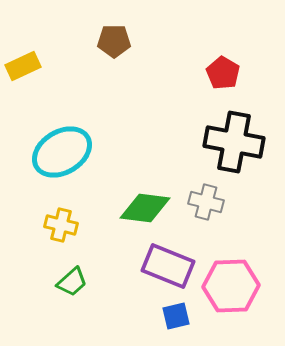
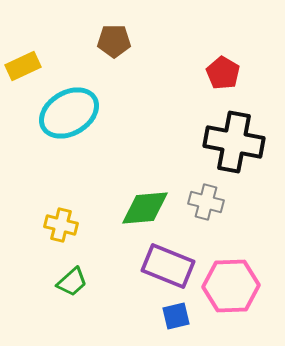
cyan ellipse: moved 7 px right, 39 px up
green diamond: rotated 12 degrees counterclockwise
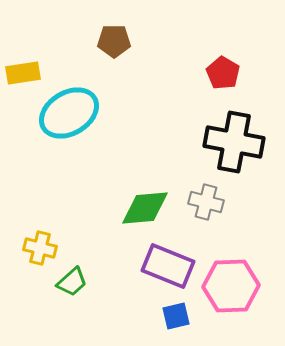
yellow rectangle: moved 7 px down; rotated 16 degrees clockwise
yellow cross: moved 21 px left, 23 px down
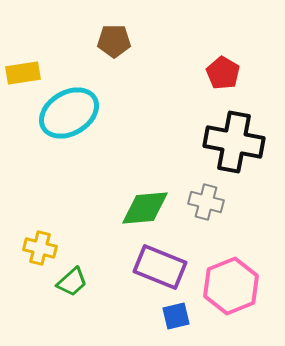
purple rectangle: moved 8 px left, 1 px down
pink hexagon: rotated 20 degrees counterclockwise
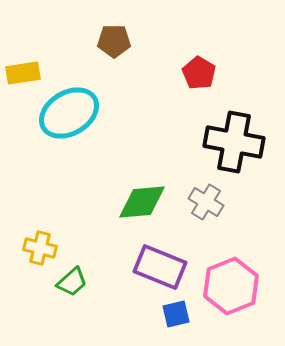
red pentagon: moved 24 px left
gray cross: rotated 16 degrees clockwise
green diamond: moved 3 px left, 6 px up
blue square: moved 2 px up
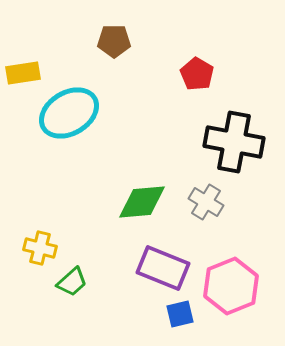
red pentagon: moved 2 px left, 1 px down
purple rectangle: moved 3 px right, 1 px down
blue square: moved 4 px right
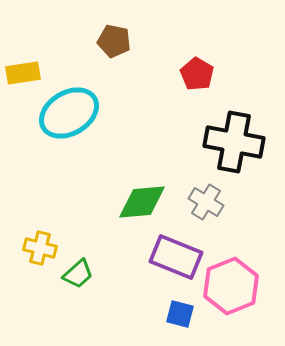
brown pentagon: rotated 12 degrees clockwise
purple rectangle: moved 13 px right, 11 px up
green trapezoid: moved 6 px right, 8 px up
blue square: rotated 28 degrees clockwise
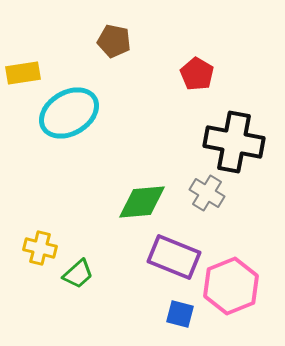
gray cross: moved 1 px right, 9 px up
purple rectangle: moved 2 px left
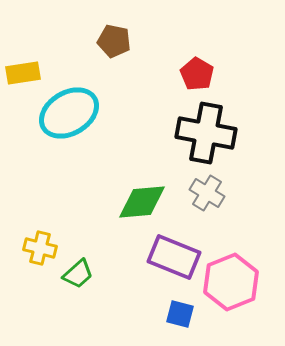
black cross: moved 28 px left, 9 px up
pink hexagon: moved 4 px up
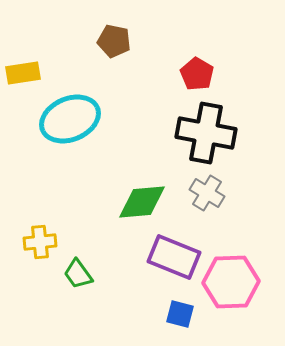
cyan ellipse: moved 1 px right, 6 px down; rotated 8 degrees clockwise
yellow cross: moved 6 px up; rotated 20 degrees counterclockwise
green trapezoid: rotated 96 degrees clockwise
pink hexagon: rotated 20 degrees clockwise
